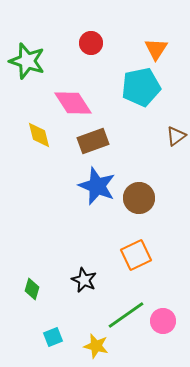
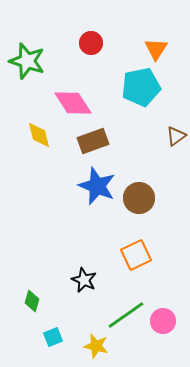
green diamond: moved 12 px down
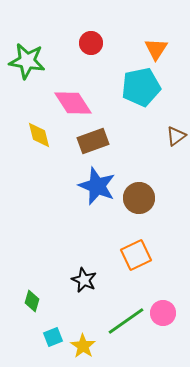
green star: rotated 9 degrees counterclockwise
green line: moved 6 px down
pink circle: moved 8 px up
yellow star: moved 13 px left; rotated 20 degrees clockwise
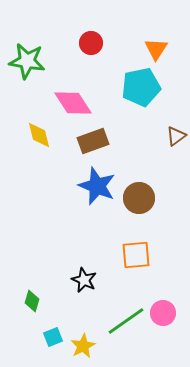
orange square: rotated 20 degrees clockwise
yellow star: rotated 10 degrees clockwise
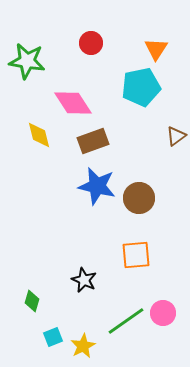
blue star: rotated 9 degrees counterclockwise
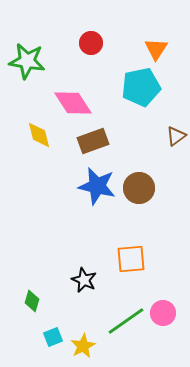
brown circle: moved 10 px up
orange square: moved 5 px left, 4 px down
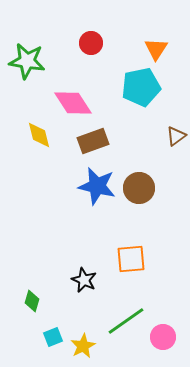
pink circle: moved 24 px down
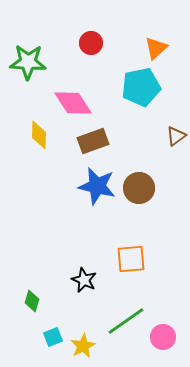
orange triangle: moved 1 px up; rotated 15 degrees clockwise
green star: moved 1 px right, 1 px down; rotated 6 degrees counterclockwise
yellow diamond: rotated 16 degrees clockwise
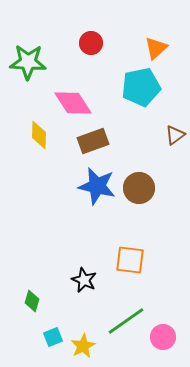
brown triangle: moved 1 px left, 1 px up
orange square: moved 1 px left, 1 px down; rotated 12 degrees clockwise
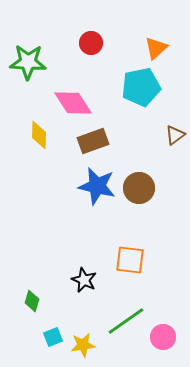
yellow star: moved 1 px up; rotated 20 degrees clockwise
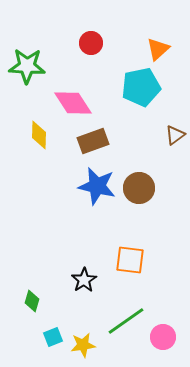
orange triangle: moved 2 px right, 1 px down
green star: moved 1 px left, 4 px down
black star: rotated 15 degrees clockwise
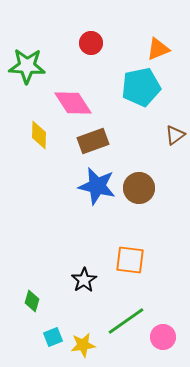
orange triangle: rotated 20 degrees clockwise
